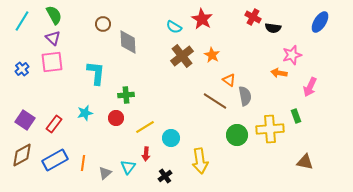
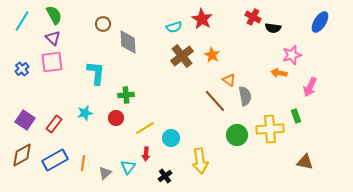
cyan semicircle: rotated 49 degrees counterclockwise
brown line: rotated 15 degrees clockwise
yellow line: moved 1 px down
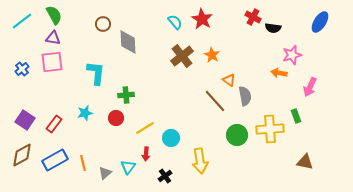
cyan line: rotated 20 degrees clockwise
cyan semicircle: moved 1 px right, 5 px up; rotated 112 degrees counterclockwise
purple triangle: rotated 35 degrees counterclockwise
orange line: rotated 21 degrees counterclockwise
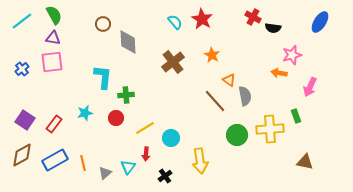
brown cross: moved 9 px left, 6 px down
cyan L-shape: moved 7 px right, 4 px down
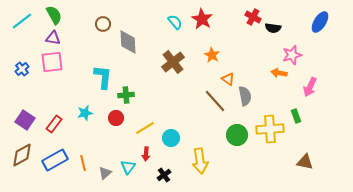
orange triangle: moved 1 px left, 1 px up
black cross: moved 1 px left, 1 px up
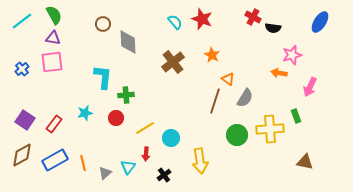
red star: rotated 10 degrees counterclockwise
gray semicircle: moved 2 px down; rotated 42 degrees clockwise
brown line: rotated 60 degrees clockwise
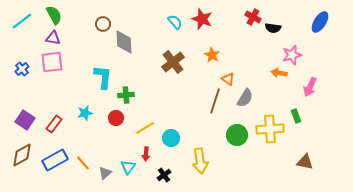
gray diamond: moved 4 px left
orange line: rotated 28 degrees counterclockwise
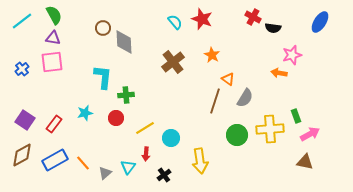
brown circle: moved 4 px down
pink arrow: moved 47 px down; rotated 144 degrees counterclockwise
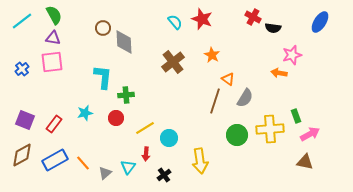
purple square: rotated 12 degrees counterclockwise
cyan circle: moved 2 px left
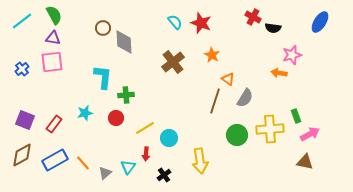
red star: moved 1 px left, 4 px down
